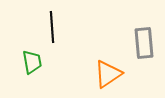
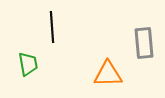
green trapezoid: moved 4 px left, 2 px down
orange triangle: rotated 32 degrees clockwise
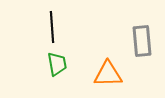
gray rectangle: moved 2 px left, 2 px up
green trapezoid: moved 29 px right
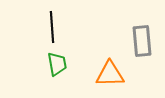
orange triangle: moved 2 px right
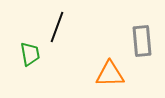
black line: moved 5 px right; rotated 24 degrees clockwise
green trapezoid: moved 27 px left, 10 px up
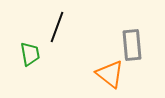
gray rectangle: moved 10 px left, 4 px down
orange triangle: rotated 40 degrees clockwise
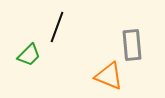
green trapezoid: moved 1 px left, 1 px down; rotated 55 degrees clockwise
orange triangle: moved 1 px left, 2 px down; rotated 16 degrees counterclockwise
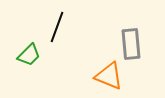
gray rectangle: moved 1 px left, 1 px up
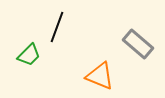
gray rectangle: moved 7 px right; rotated 44 degrees counterclockwise
orange triangle: moved 9 px left
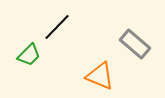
black line: rotated 24 degrees clockwise
gray rectangle: moved 3 px left
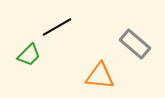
black line: rotated 16 degrees clockwise
orange triangle: rotated 16 degrees counterclockwise
